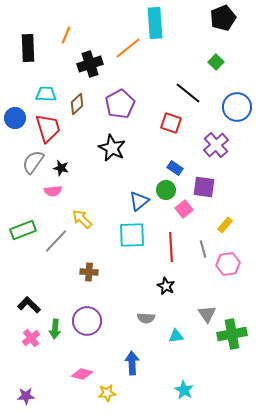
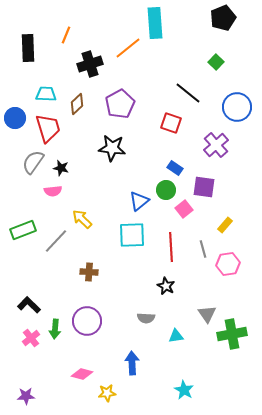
black star at (112, 148): rotated 20 degrees counterclockwise
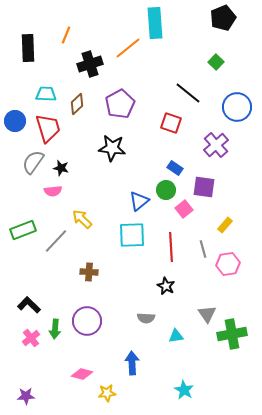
blue circle at (15, 118): moved 3 px down
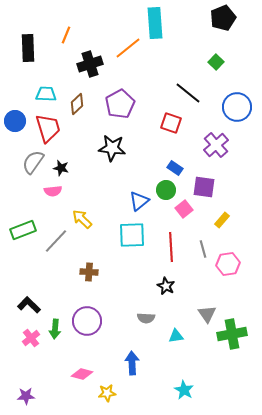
yellow rectangle at (225, 225): moved 3 px left, 5 px up
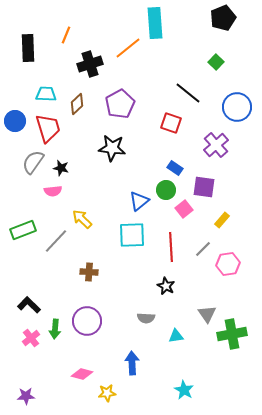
gray line at (203, 249): rotated 60 degrees clockwise
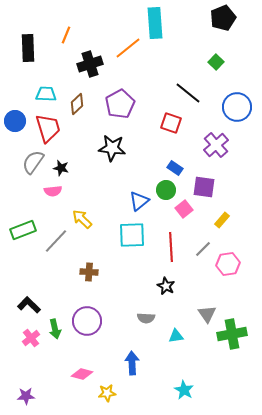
green arrow at (55, 329): rotated 18 degrees counterclockwise
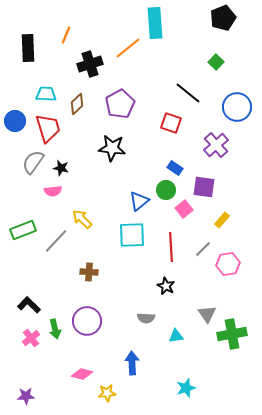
cyan star at (184, 390): moved 2 px right, 2 px up; rotated 24 degrees clockwise
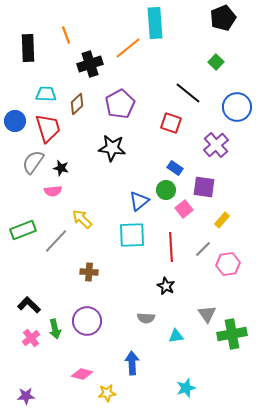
orange line at (66, 35): rotated 42 degrees counterclockwise
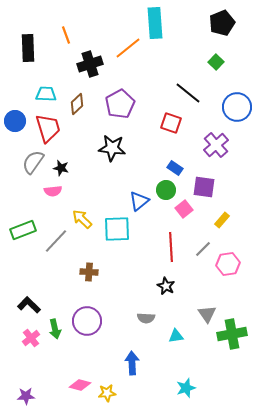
black pentagon at (223, 18): moved 1 px left, 5 px down
cyan square at (132, 235): moved 15 px left, 6 px up
pink diamond at (82, 374): moved 2 px left, 11 px down
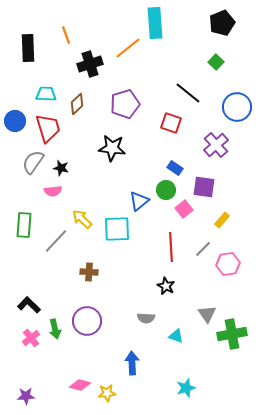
purple pentagon at (120, 104): moved 5 px right; rotated 12 degrees clockwise
green rectangle at (23, 230): moved 1 px right, 5 px up; rotated 65 degrees counterclockwise
cyan triangle at (176, 336): rotated 28 degrees clockwise
